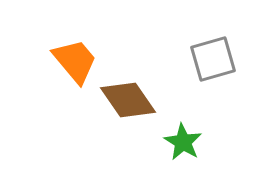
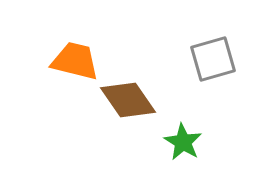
orange trapezoid: rotated 36 degrees counterclockwise
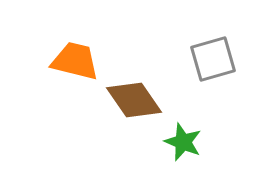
brown diamond: moved 6 px right
green star: rotated 9 degrees counterclockwise
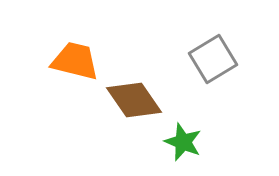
gray square: rotated 15 degrees counterclockwise
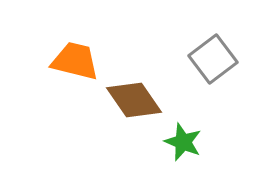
gray square: rotated 6 degrees counterclockwise
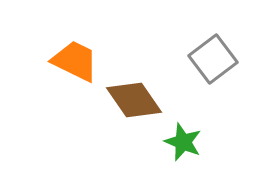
orange trapezoid: rotated 12 degrees clockwise
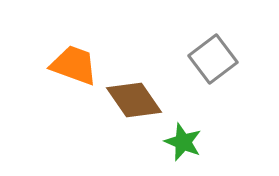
orange trapezoid: moved 1 px left, 4 px down; rotated 6 degrees counterclockwise
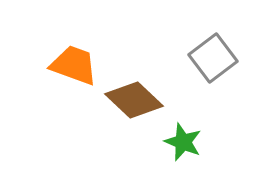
gray square: moved 1 px up
brown diamond: rotated 12 degrees counterclockwise
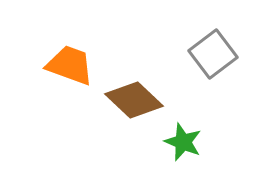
gray square: moved 4 px up
orange trapezoid: moved 4 px left
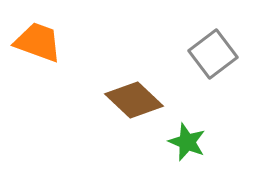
orange trapezoid: moved 32 px left, 23 px up
green star: moved 4 px right
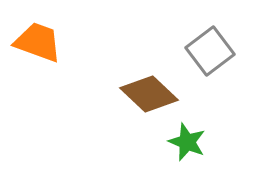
gray square: moved 3 px left, 3 px up
brown diamond: moved 15 px right, 6 px up
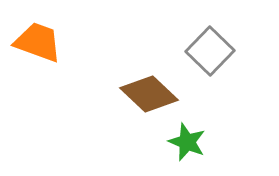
gray square: rotated 9 degrees counterclockwise
